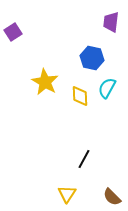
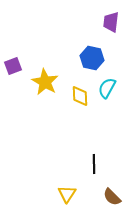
purple square: moved 34 px down; rotated 12 degrees clockwise
black line: moved 10 px right, 5 px down; rotated 30 degrees counterclockwise
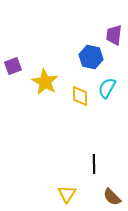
purple trapezoid: moved 3 px right, 13 px down
blue hexagon: moved 1 px left, 1 px up
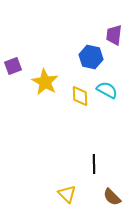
cyan semicircle: moved 2 px down; rotated 90 degrees clockwise
yellow triangle: rotated 18 degrees counterclockwise
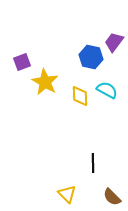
purple trapezoid: moved 7 px down; rotated 30 degrees clockwise
purple square: moved 9 px right, 4 px up
black line: moved 1 px left, 1 px up
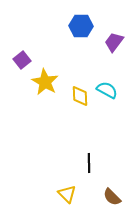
blue hexagon: moved 10 px left, 31 px up; rotated 10 degrees counterclockwise
purple square: moved 2 px up; rotated 18 degrees counterclockwise
black line: moved 4 px left
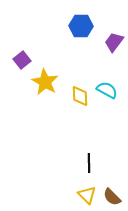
yellow triangle: moved 20 px right, 1 px down
